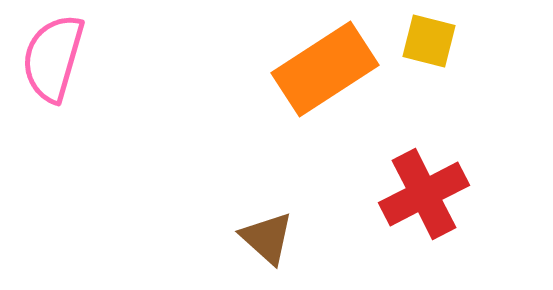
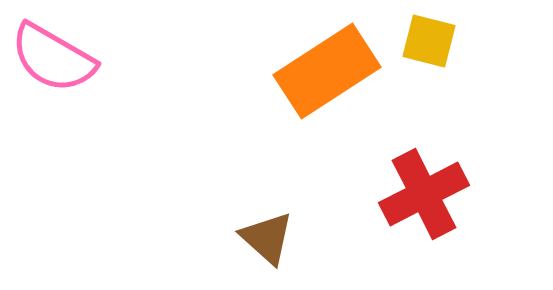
pink semicircle: rotated 76 degrees counterclockwise
orange rectangle: moved 2 px right, 2 px down
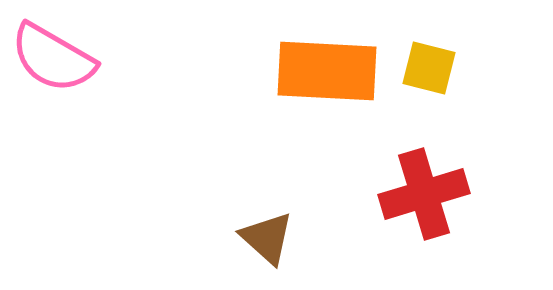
yellow square: moved 27 px down
orange rectangle: rotated 36 degrees clockwise
red cross: rotated 10 degrees clockwise
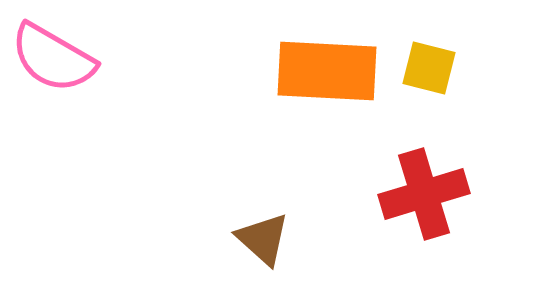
brown triangle: moved 4 px left, 1 px down
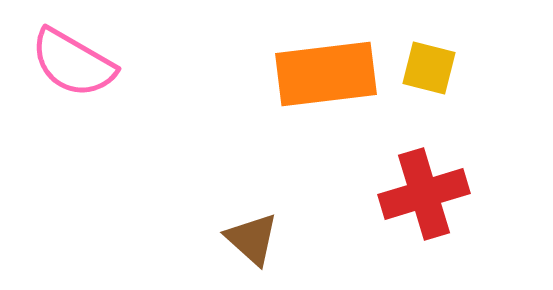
pink semicircle: moved 20 px right, 5 px down
orange rectangle: moved 1 px left, 3 px down; rotated 10 degrees counterclockwise
brown triangle: moved 11 px left
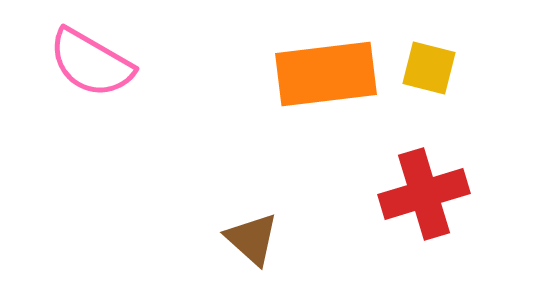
pink semicircle: moved 18 px right
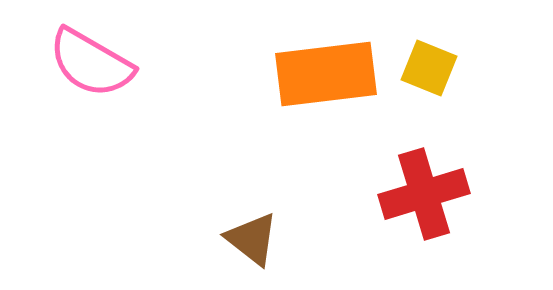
yellow square: rotated 8 degrees clockwise
brown triangle: rotated 4 degrees counterclockwise
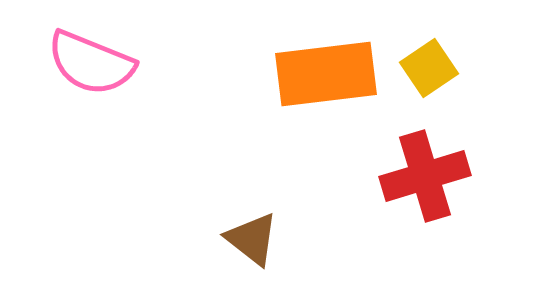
pink semicircle: rotated 8 degrees counterclockwise
yellow square: rotated 34 degrees clockwise
red cross: moved 1 px right, 18 px up
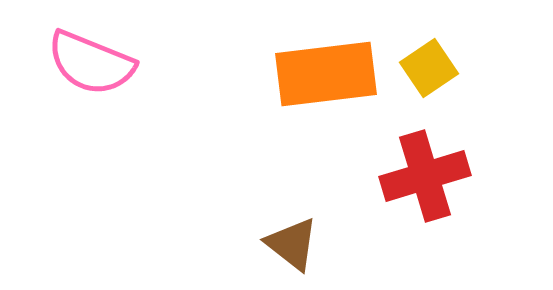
brown triangle: moved 40 px right, 5 px down
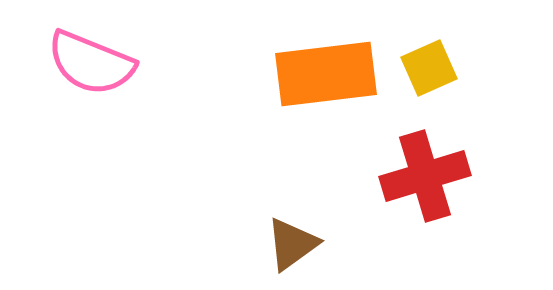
yellow square: rotated 10 degrees clockwise
brown triangle: rotated 46 degrees clockwise
